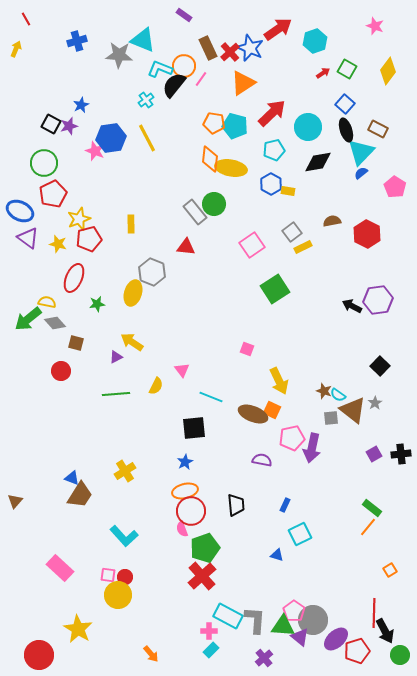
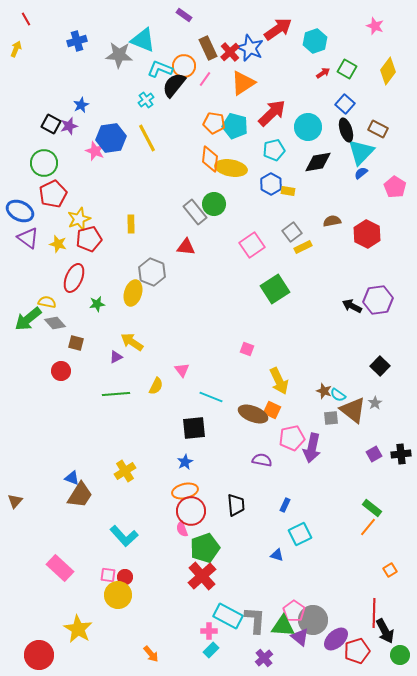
pink line at (201, 79): moved 4 px right
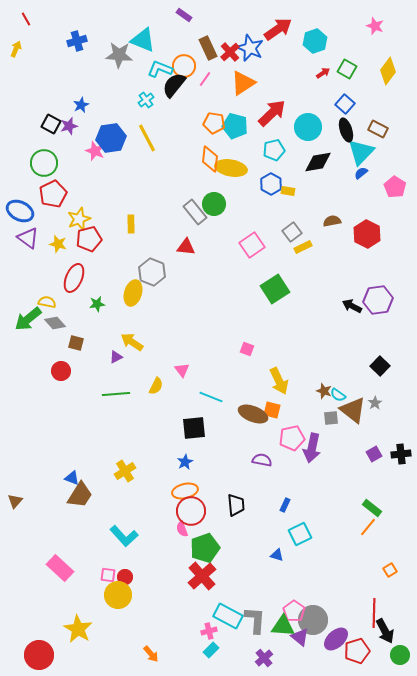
orange square at (272, 410): rotated 12 degrees counterclockwise
pink cross at (209, 631): rotated 14 degrees counterclockwise
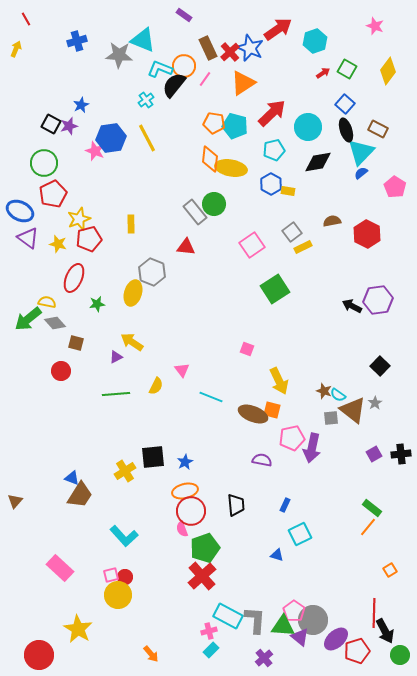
black square at (194, 428): moved 41 px left, 29 px down
pink square at (108, 575): moved 3 px right; rotated 21 degrees counterclockwise
